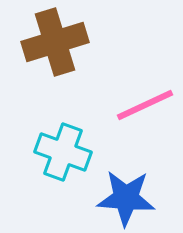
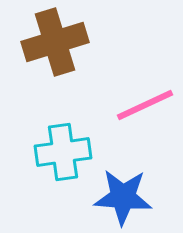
cyan cross: rotated 28 degrees counterclockwise
blue star: moved 3 px left, 1 px up
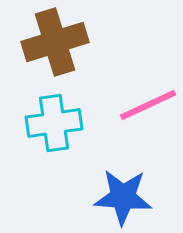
pink line: moved 3 px right
cyan cross: moved 9 px left, 29 px up
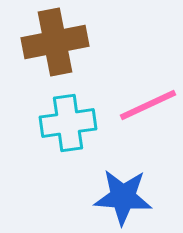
brown cross: rotated 6 degrees clockwise
cyan cross: moved 14 px right
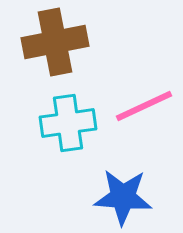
pink line: moved 4 px left, 1 px down
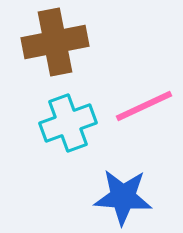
cyan cross: rotated 12 degrees counterclockwise
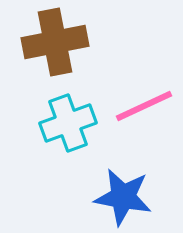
blue star: rotated 6 degrees clockwise
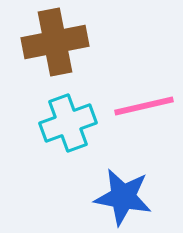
pink line: rotated 12 degrees clockwise
